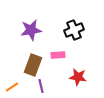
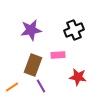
purple line: rotated 16 degrees counterclockwise
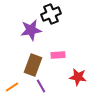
black cross: moved 23 px left, 16 px up
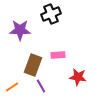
purple star: moved 11 px left; rotated 10 degrees clockwise
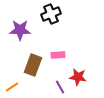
purple line: moved 19 px right, 1 px down
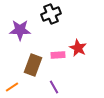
red star: moved 29 px up; rotated 18 degrees clockwise
purple line: moved 6 px left
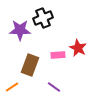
black cross: moved 8 px left, 4 px down
brown rectangle: moved 3 px left
purple line: rotated 24 degrees counterclockwise
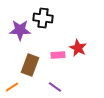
black cross: rotated 30 degrees clockwise
purple line: moved 1 px right
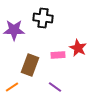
purple star: moved 6 px left
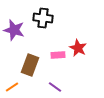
purple star: rotated 15 degrees clockwise
